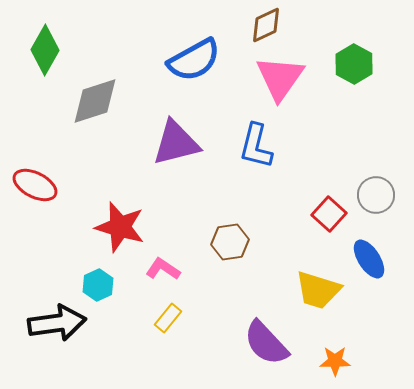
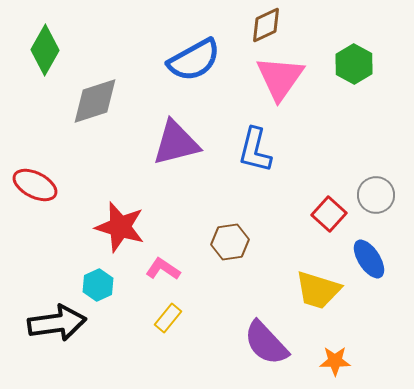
blue L-shape: moved 1 px left, 4 px down
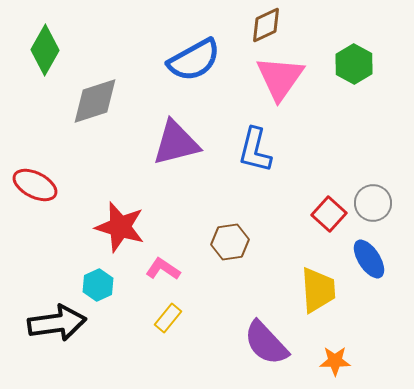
gray circle: moved 3 px left, 8 px down
yellow trapezoid: rotated 111 degrees counterclockwise
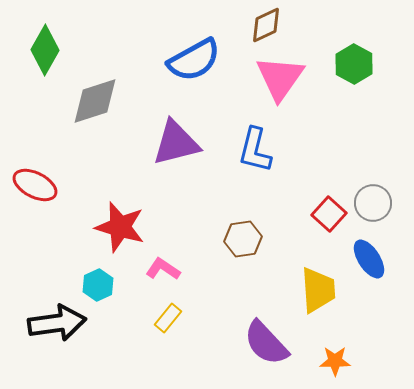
brown hexagon: moved 13 px right, 3 px up
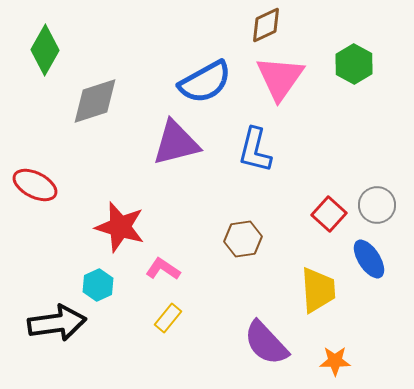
blue semicircle: moved 11 px right, 22 px down
gray circle: moved 4 px right, 2 px down
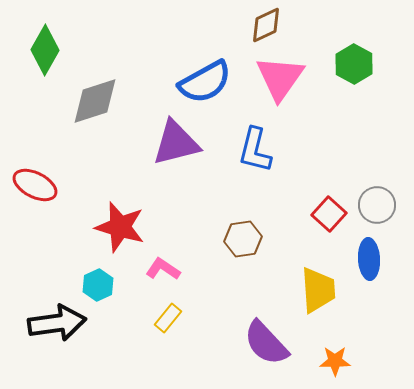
blue ellipse: rotated 30 degrees clockwise
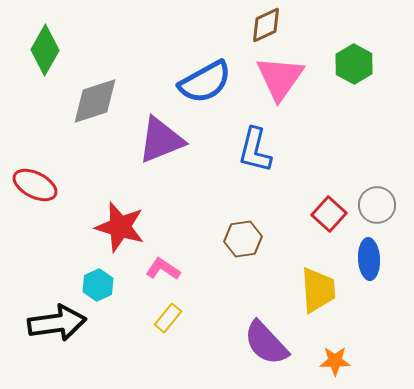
purple triangle: moved 15 px left, 3 px up; rotated 8 degrees counterclockwise
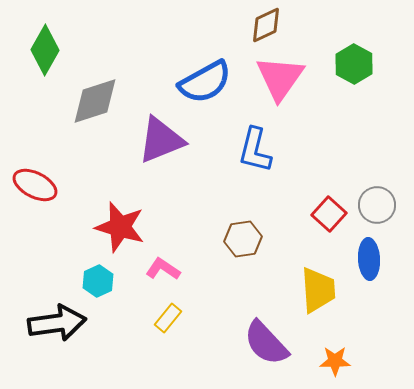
cyan hexagon: moved 4 px up
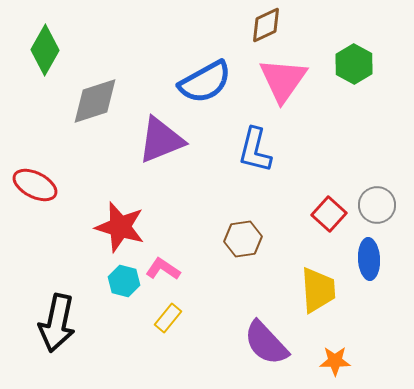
pink triangle: moved 3 px right, 2 px down
cyan hexagon: moved 26 px right; rotated 20 degrees counterclockwise
black arrow: rotated 110 degrees clockwise
